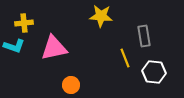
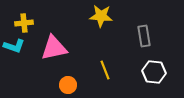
yellow line: moved 20 px left, 12 px down
orange circle: moved 3 px left
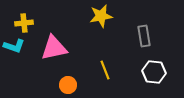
yellow star: rotated 15 degrees counterclockwise
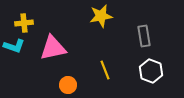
pink triangle: moved 1 px left
white hexagon: moved 3 px left, 1 px up; rotated 15 degrees clockwise
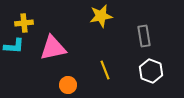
cyan L-shape: rotated 15 degrees counterclockwise
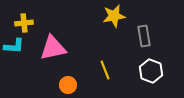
yellow star: moved 13 px right
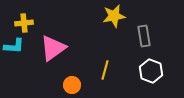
pink triangle: rotated 24 degrees counterclockwise
yellow line: rotated 36 degrees clockwise
orange circle: moved 4 px right
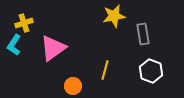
yellow cross: rotated 12 degrees counterclockwise
gray rectangle: moved 1 px left, 2 px up
cyan L-shape: moved 1 px up; rotated 120 degrees clockwise
orange circle: moved 1 px right, 1 px down
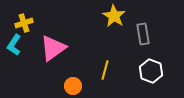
yellow star: rotated 30 degrees counterclockwise
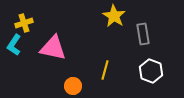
pink triangle: rotated 48 degrees clockwise
